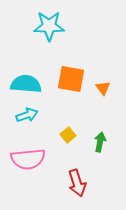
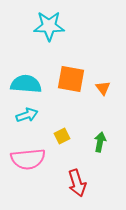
yellow square: moved 6 px left, 1 px down; rotated 14 degrees clockwise
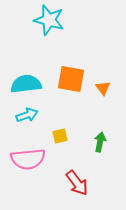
cyan star: moved 6 px up; rotated 16 degrees clockwise
cyan semicircle: rotated 12 degrees counterclockwise
yellow square: moved 2 px left; rotated 14 degrees clockwise
red arrow: rotated 20 degrees counterclockwise
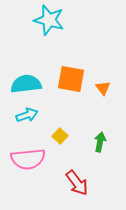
yellow square: rotated 35 degrees counterclockwise
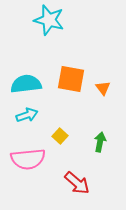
red arrow: rotated 12 degrees counterclockwise
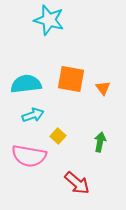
cyan arrow: moved 6 px right
yellow square: moved 2 px left
pink semicircle: moved 1 px right, 3 px up; rotated 16 degrees clockwise
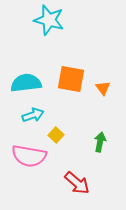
cyan semicircle: moved 1 px up
yellow square: moved 2 px left, 1 px up
